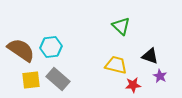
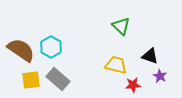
cyan hexagon: rotated 25 degrees counterclockwise
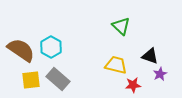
purple star: moved 2 px up; rotated 16 degrees clockwise
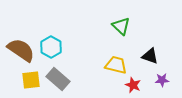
purple star: moved 2 px right, 6 px down; rotated 24 degrees clockwise
red star: rotated 28 degrees clockwise
